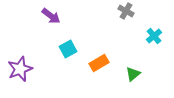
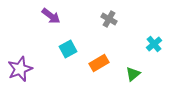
gray cross: moved 17 px left, 8 px down
cyan cross: moved 8 px down
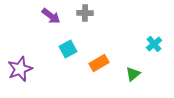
gray cross: moved 24 px left, 6 px up; rotated 28 degrees counterclockwise
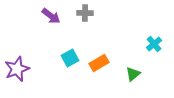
cyan square: moved 2 px right, 9 px down
purple star: moved 3 px left
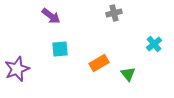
gray cross: moved 29 px right; rotated 14 degrees counterclockwise
cyan square: moved 10 px left, 9 px up; rotated 24 degrees clockwise
green triangle: moved 5 px left; rotated 28 degrees counterclockwise
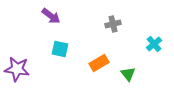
gray cross: moved 1 px left, 11 px down
cyan square: rotated 18 degrees clockwise
purple star: rotated 30 degrees clockwise
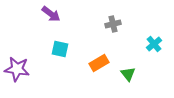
purple arrow: moved 2 px up
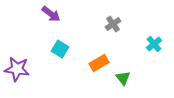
gray cross: rotated 21 degrees counterclockwise
cyan square: rotated 18 degrees clockwise
green triangle: moved 5 px left, 4 px down
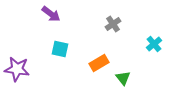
cyan square: rotated 18 degrees counterclockwise
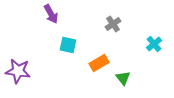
purple arrow: rotated 24 degrees clockwise
cyan square: moved 8 px right, 4 px up
purple star: moved 1 px right, 2 px down
